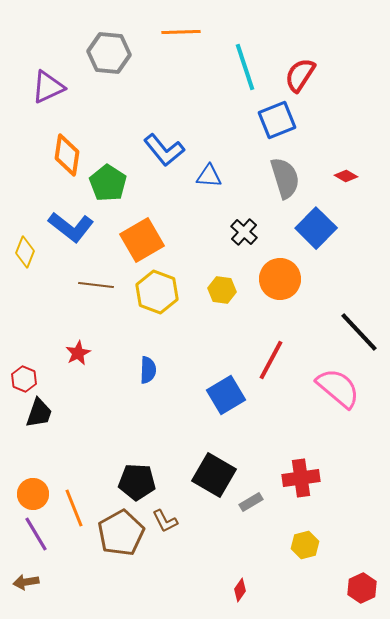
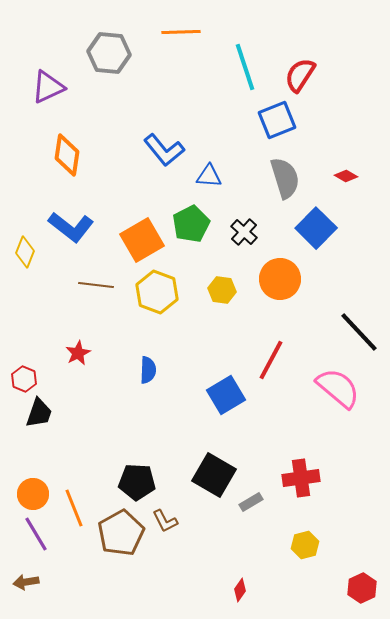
green pentagon at (108, 183): moved 83 px right, 41 px down; rotated 12 degrees clockwise
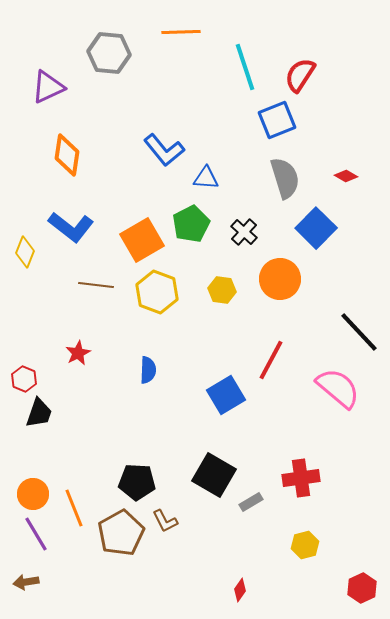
blue triangle at (209, 176): moved 3 px left, 2 px down
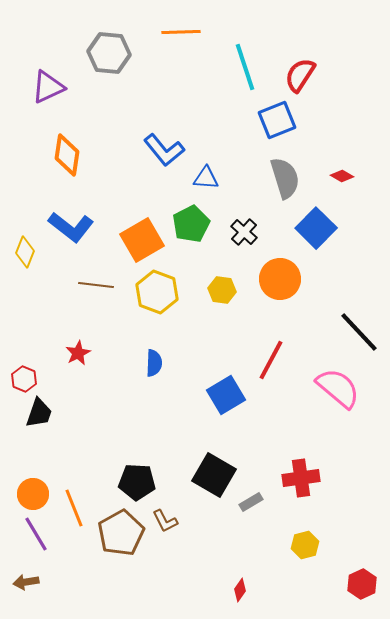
red diamond at (346, 176): moved 4 px left
blue semicircle at (148, 370): moved 6 px right, 7 px up
red hexagon at (362, 588): moved 4 px up
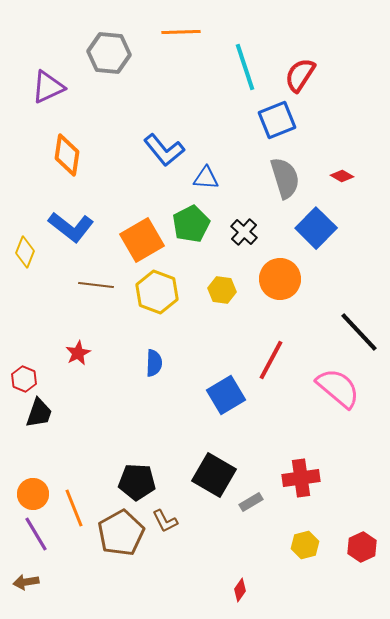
red hexagon at (362, 584): moved 37 px up
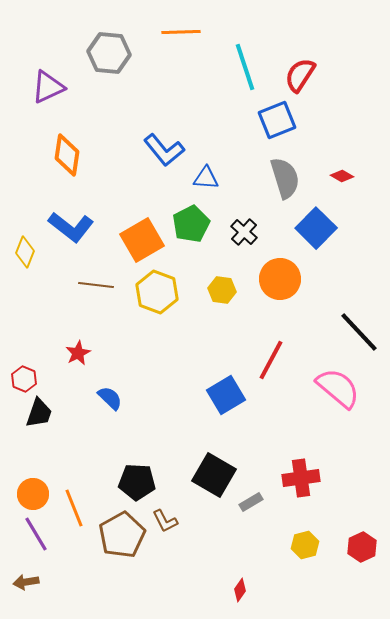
blue semicircle at (154, 363): moved 44 px left, 35 px down; rotated 48 degrees counterclockwise
brown pentagon at (121, 533): moved 1 px right, 2 px down
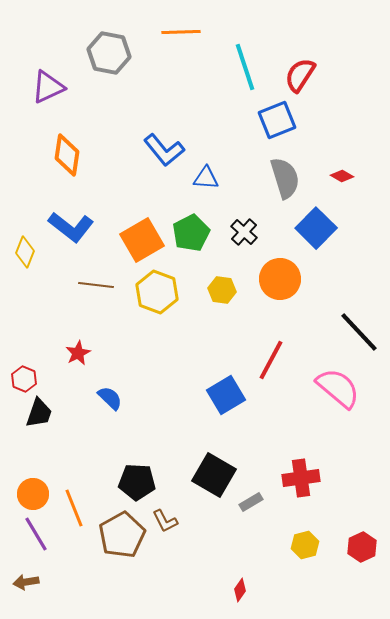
gray hexagon at (109, 53): rotated 6 degrees clockwise
green pentagon at (191, 224): moved 9 px down
